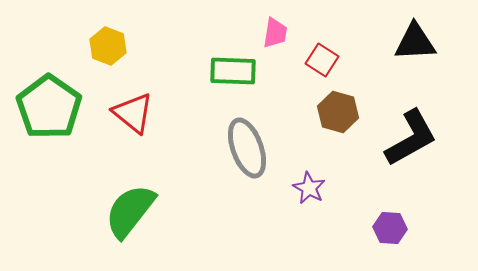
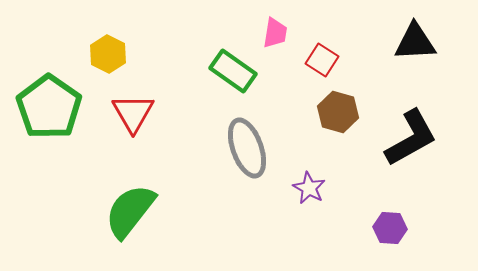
yellow hexagon: moved 8 px down; rotated 6 degrees clockwise
green rectangle: rotated 33 degrees clockwise
red triangle: rotated 21 degrees clockwise
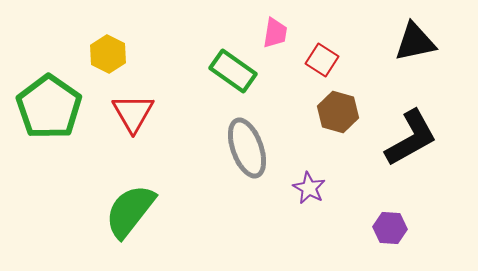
black triangle: rotated 9 degrees counterclockwise
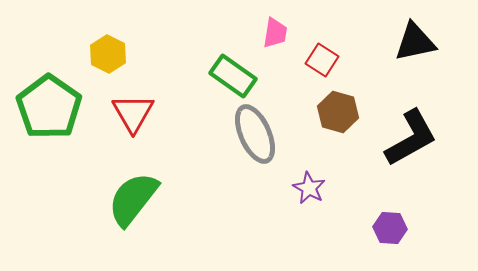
green rectangle: moved 5 px down
gray ellipse: moved 8 px right, 14 px up; rotated 4 degrees counterclockwise
green semicircle: moved 3 px right, 12 px up
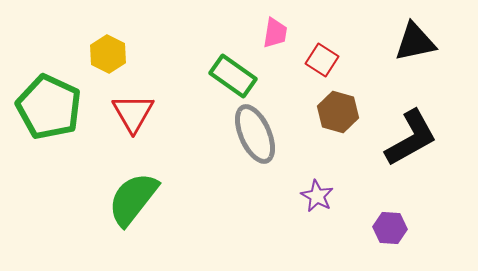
green pentagon: rotated 10 degrees counterclockwise
purple star: moved 8 px right, 8 px down
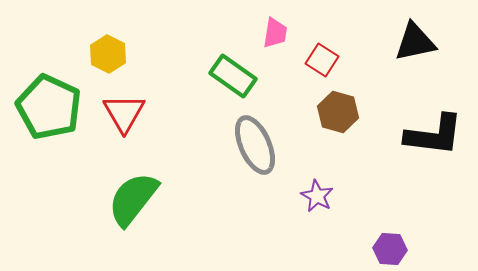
red triangle: moved 9 px left
gray ellipse: moved 11 px down
black L-shape: moved 23 px right, 3 px up; rotated 36 degrees clockwise
purple hexagon: moved 21 px down
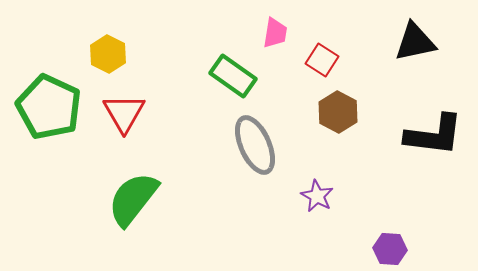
brown hexagon: rotated 12 degrees clockwise
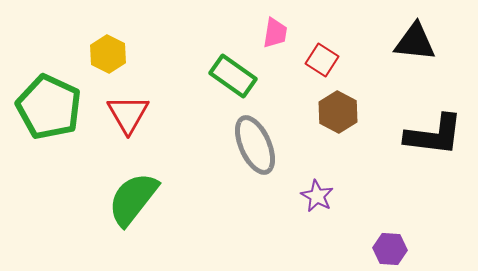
black triangle: rotated 18 degrees clockwise
red triangle: moved 4 px right, 1 px down
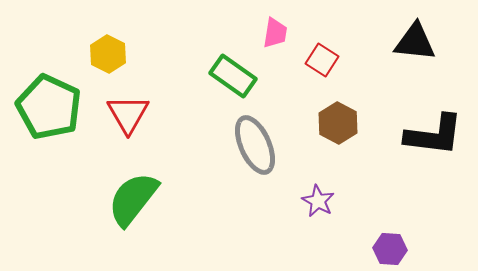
brown hexagon: moved 11 px down
purple star: moved 1 px right, 5 px down
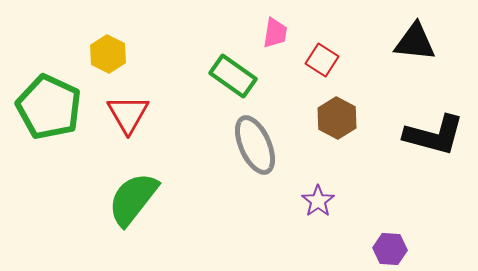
brown hexagon: moved 1 px left, 5 px up
black L-shape: rotated 8 degrees clockwise
purple star: rotated 8 degrees clockwise
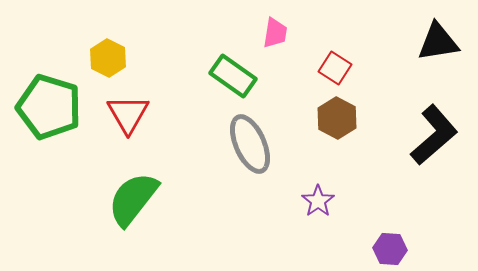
black triangle: moved 23 px right; rotated 15 degrees counterclockwise
yellow hexagon: moved 4 px down
red square: moved 13 px right, 8 px down
green pentagon: rotated 8 degrees counterclockwise
black L-shape: rotated 56 degrees counterclockwise
gray ellipse: moved 5 px left, 1 px up
